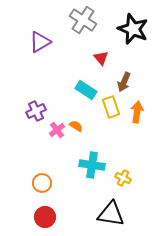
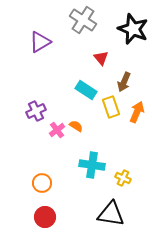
orange arrow: rotated 15 degrees clockwise
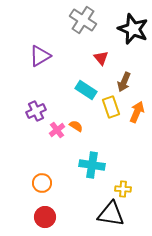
purple triangle: moved 14 px down
yellow cross: moved 11 px down; rotated 21 degrees counterclockwise
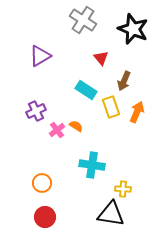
brown arrow: moved 1 px up
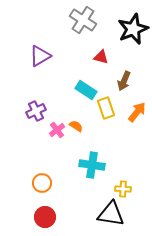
black star: rotated 28 degrees clockwise
red triangle: moved 1 px up; rotated 35 degrees counterclockwise
yellow rectangle: moved 5 px left, 1 px down
orange arrow: rotated 15 degrees clockwise
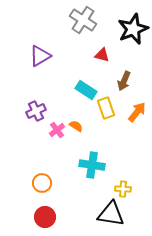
red triangle: moved 1 px right, 2 px up
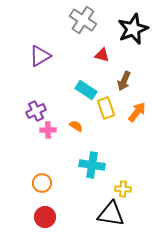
pink cross: moved 9 px left; rotated 35 degrees clockwise
